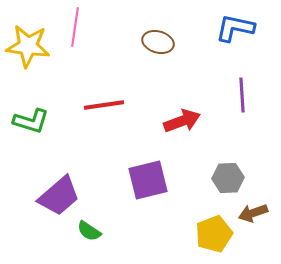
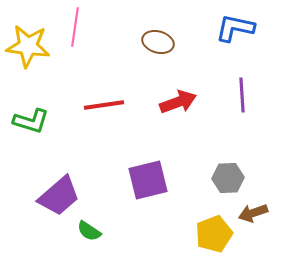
red arrow: moved 4 px left, 19 px up
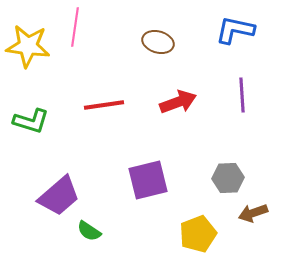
blue L-shape: moved 2 px down
yellow pentagon: moved 16 px left
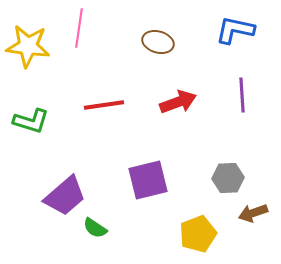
pink line: moved 4 px right, 1 px down
purple trapezoid: moved 6 px right
green semicircle: moved 6 px right, 3 px up
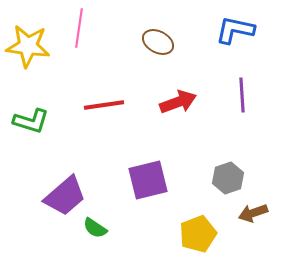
brown ellipse: rotated 12 degrees clockwise
gray hexagon: rotated 16 degrees counterclockwise
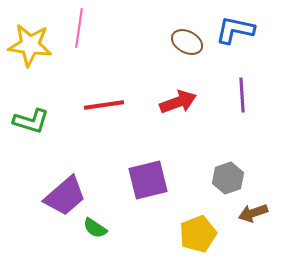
brown ellipse: moved 29 px right
yellow star: moved 2 px right, 1 px up
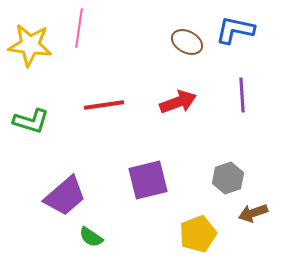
green semicircle: moved 4 px left, 9 px down
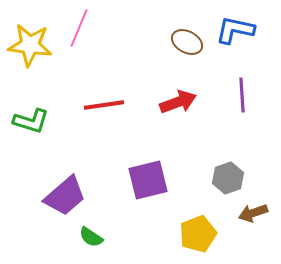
pink line: rotated 15 degrees clockwise
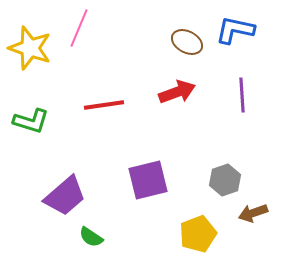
yellow star: moved 3 px down; rotated 12 degrees clockwise
red arrow: moved 1 px left, 10 px up
gray hexagon: moved 3 px left, 2 px down
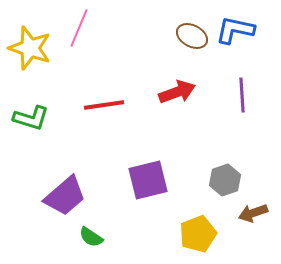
brown ellipse: moved 5 px right, 6 px up
green L-shape: moved 3 px up
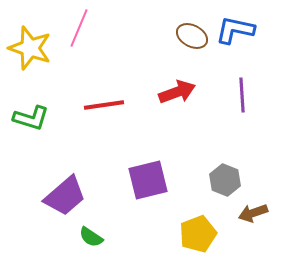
gray hexagon: rotated 20 degrees counterclockwise
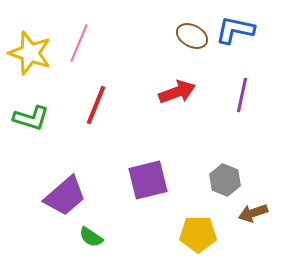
pink line: moved 15 px down
yellow star: moved 5 px down
purple line: rotated 16 degrees clockwise
red line: moved 8 px left; rotated 60 degrees counterclockwise
yellow pentagon: rotated 21 degrees clockwise
